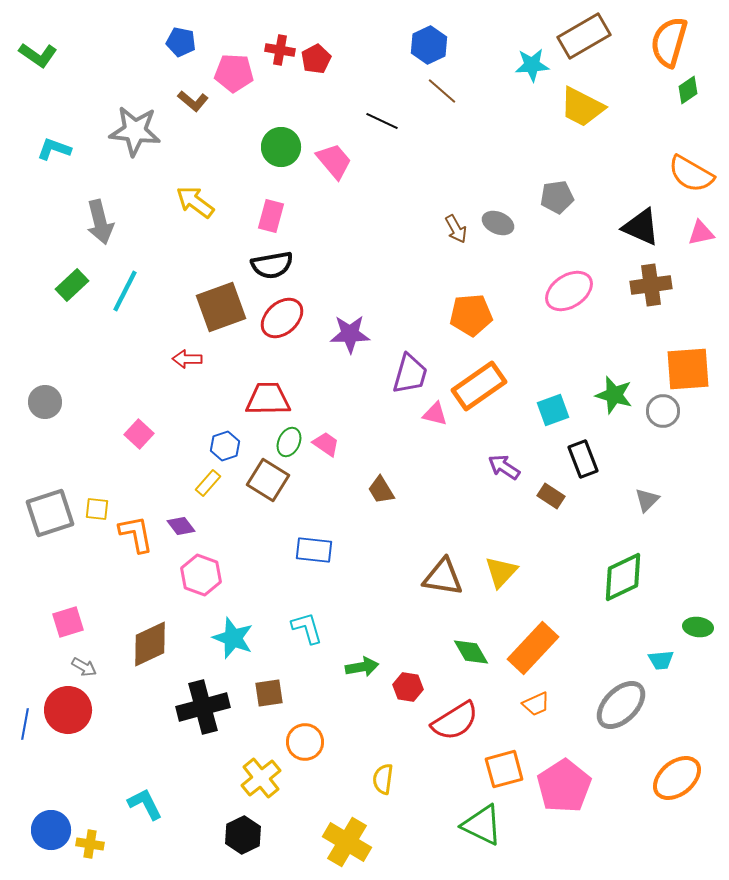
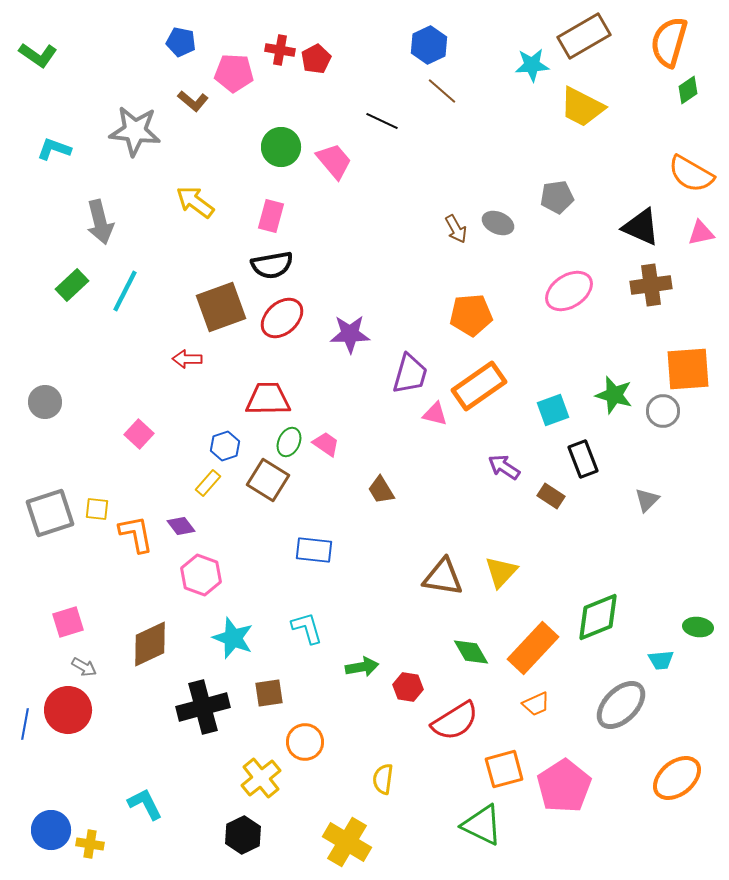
green diamond at (623, 577): moved 25 px left, 40 px down; rotated 4 degrees clockwise
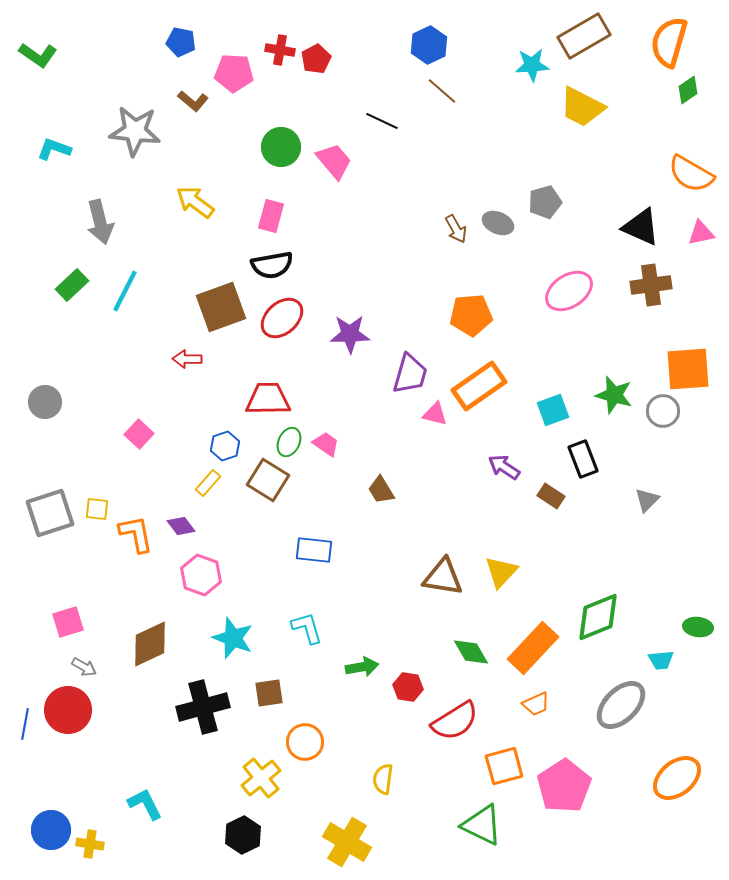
gray pentagon at (557, 197): moved 12 px left, 5 px down; rotated 8 degrees counterclockwise
orange square at (504, 769): moved 3 px up
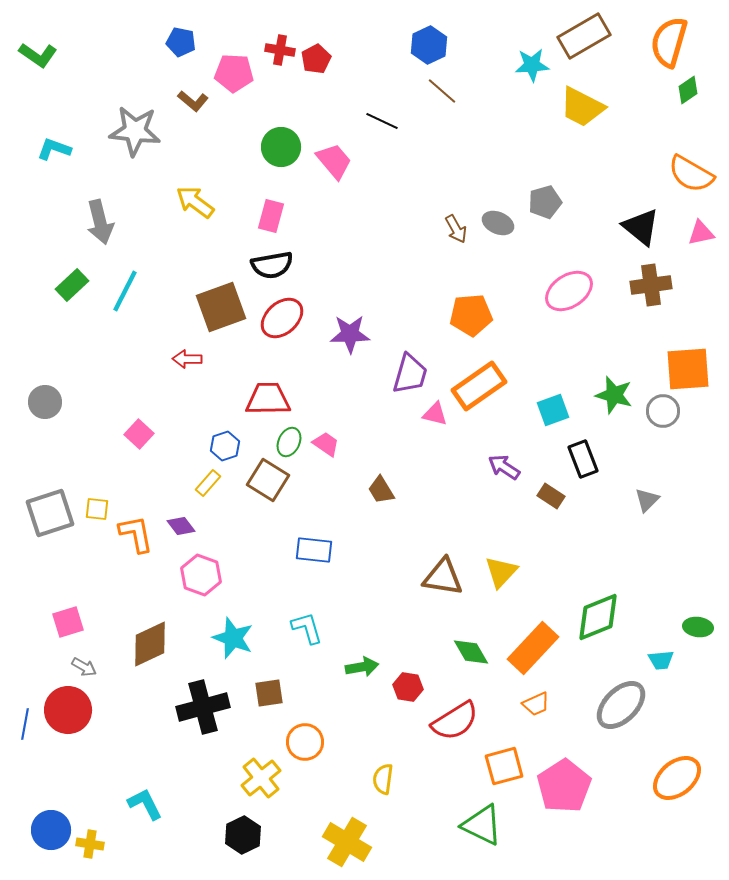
black triangle at (641, 227): rotated 15 degrees clockwise
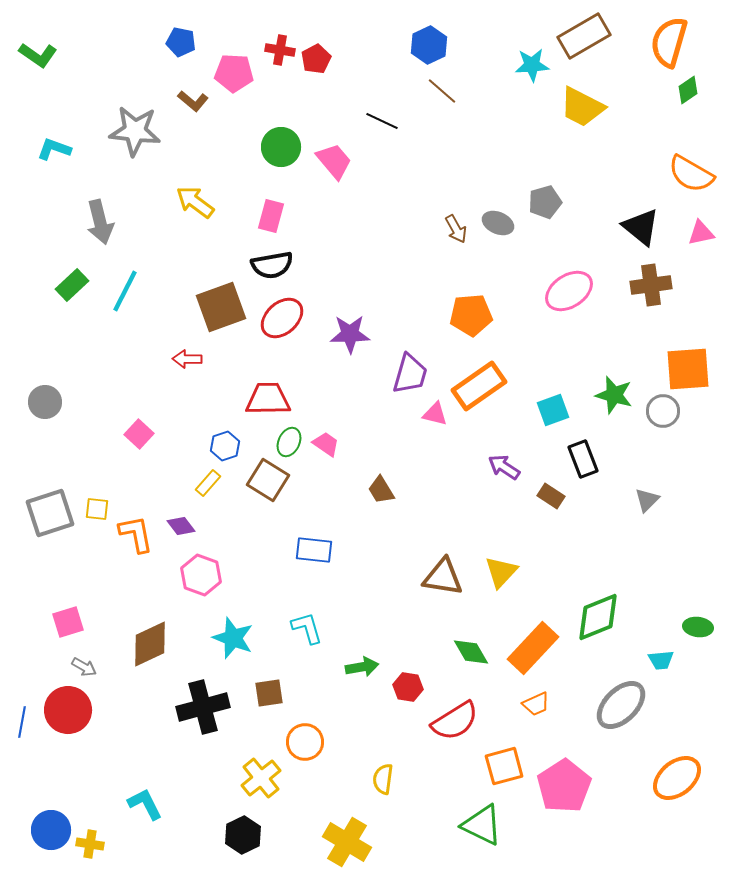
blue line at (25, 724): moved 3 px left, 2 px up
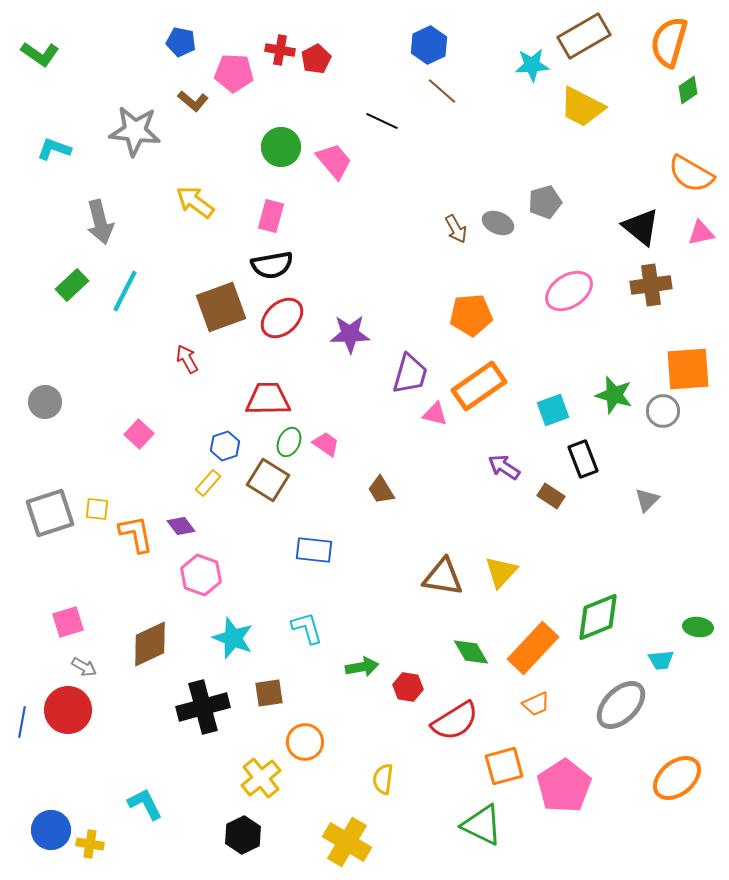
green L-shape at (38, 55): moved 2 px right, 1 px up
red arrow at (187, 359): rotated 60 degrees clockwise
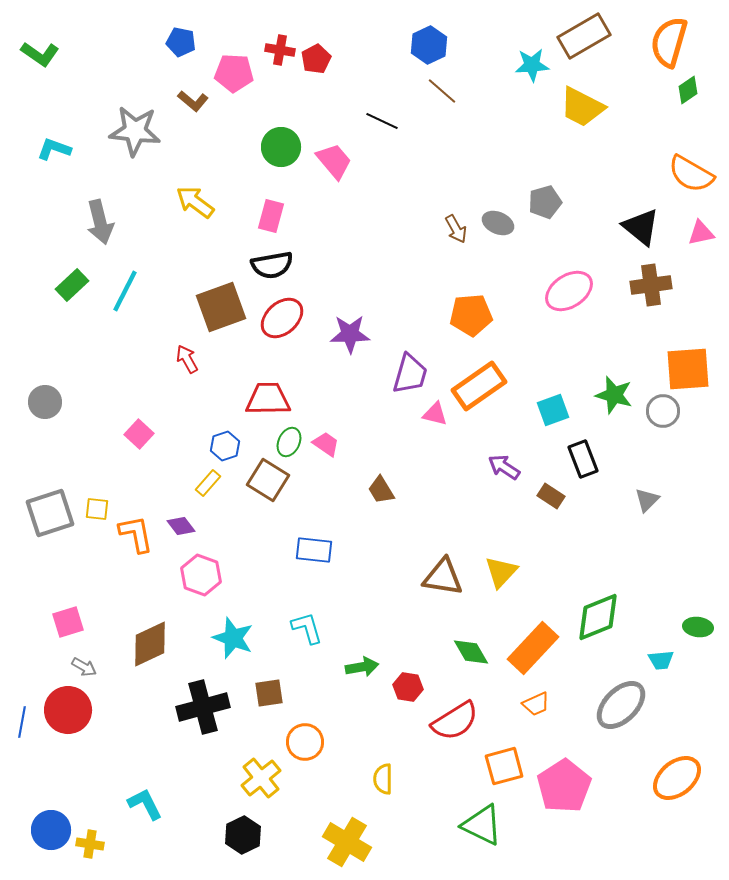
yellow semicircle at (383, 779): rotated 8 degrees counterclockwise
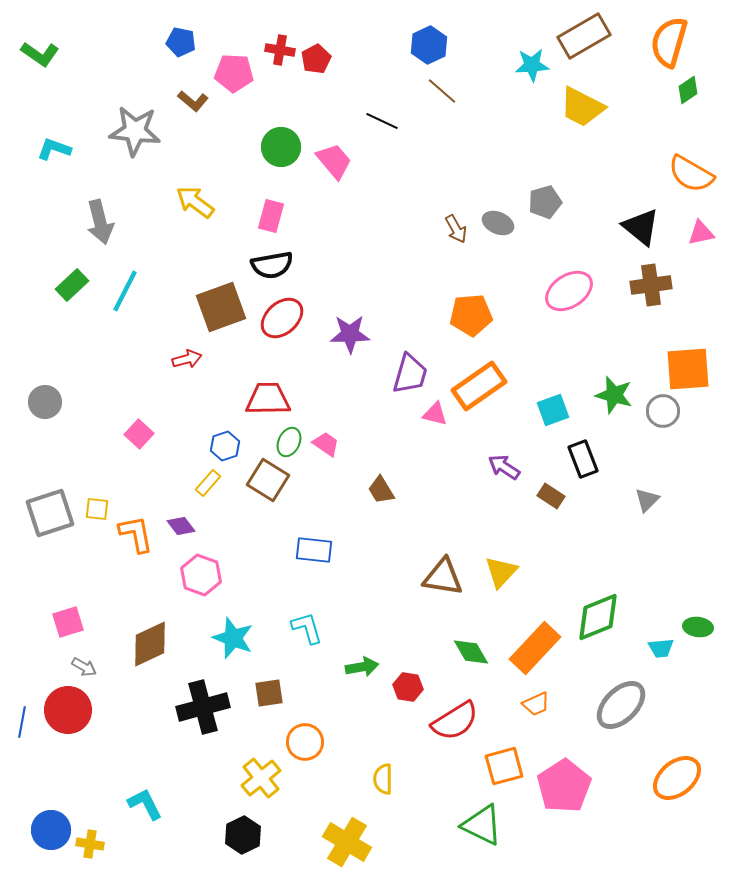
red arrow at (187, 359): rotated 104 degrees clockwise
orange rectangle at (533, 648): moved 2 px right
cyan trapezoid at (661, 660): moved 12 px up
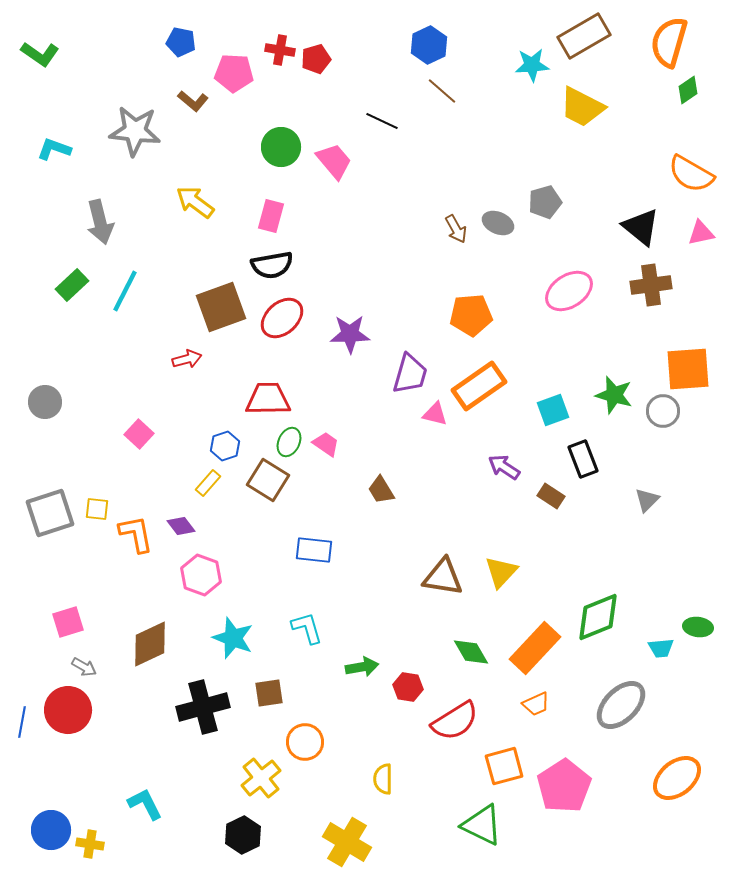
red pentagon at (316, 59): rotated 12 degrees clockwise
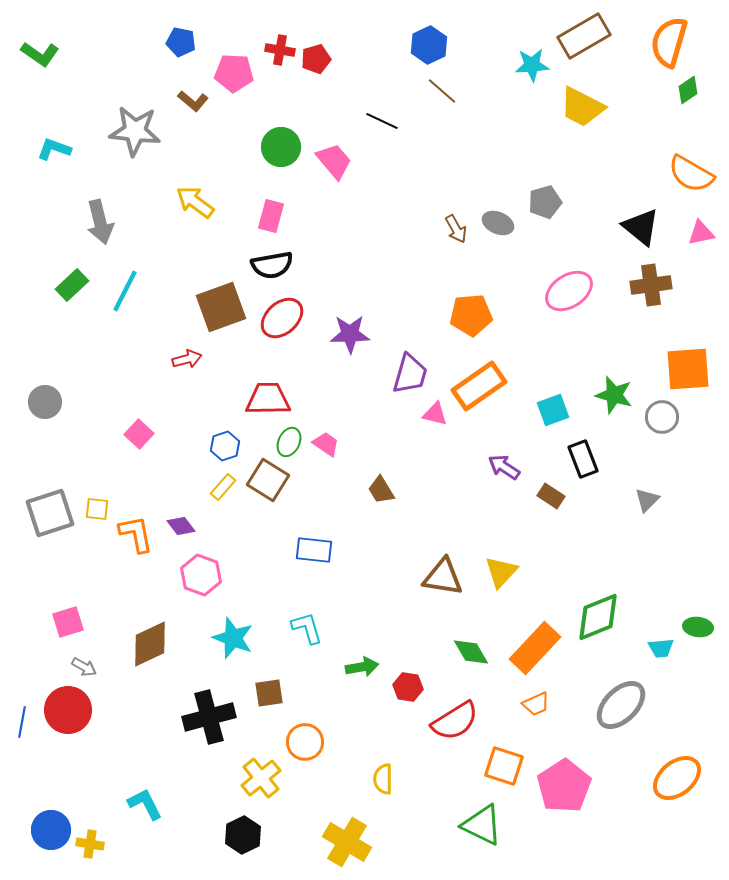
gray circle at (663, 411): moved 1 px left, 6 px down
yellow rectangle at (208, 483): moved 15 px right, 4 px down
black cross at (203, 707): moved 6 px right, 10 px down
orange square at (504, 766): rotated 33 degrees clockwise
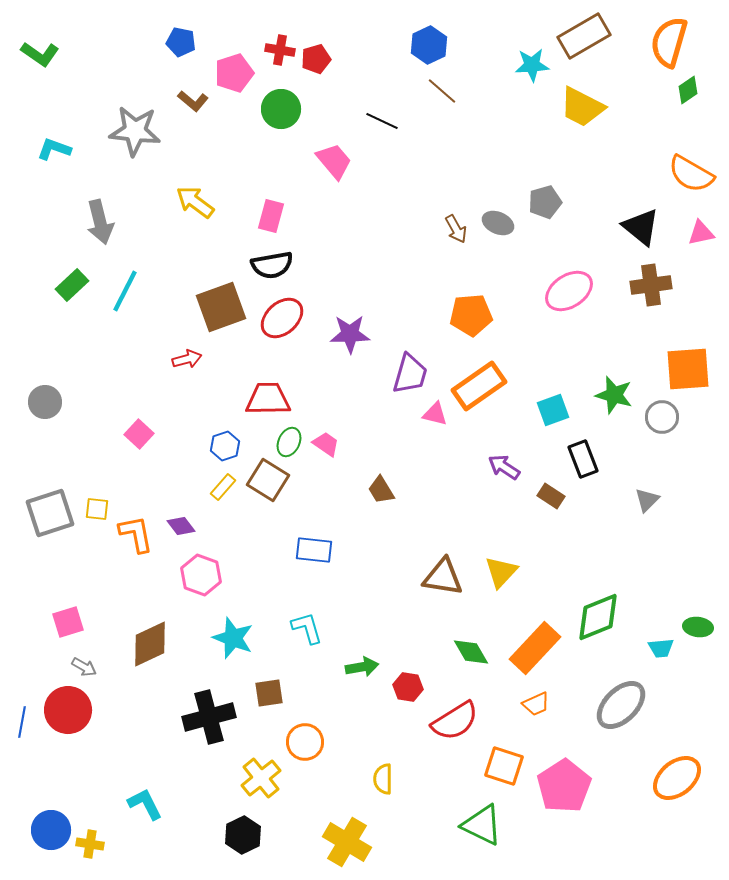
pink pentagon at (234, 73): rotated 21 degrees counterclockwise
green circle at (281, 147): moved 38 px up
